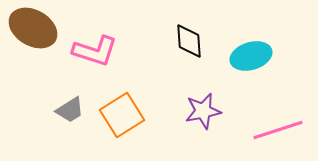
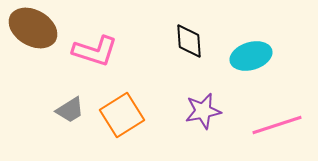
pink line: moved 1 px left, 5 px up
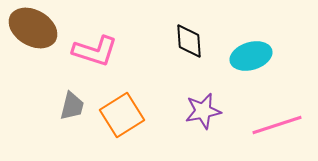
gray trapezoid: moved 2 px right, 4 px up; rotated 44 degrees counterclockwise
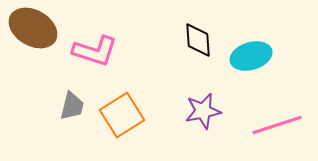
black diamond: moved 9 px right, 1 px up
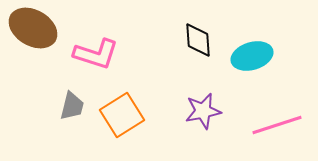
pink L-shape: moved 1 px right, 3 px down
cyan ellipse: moved 1 px right
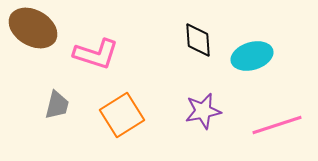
gray trapezoid: moved 15 px left, 1 px up
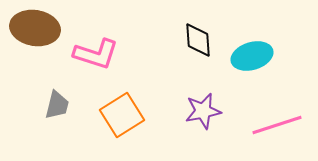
brown ellipse: moved 2 px right; rotated 21 degrees counterclockwise
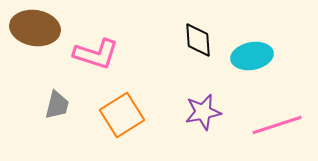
cyan ellipse: rotated 6 degrees clockwise
purple star: moved 1 px down
